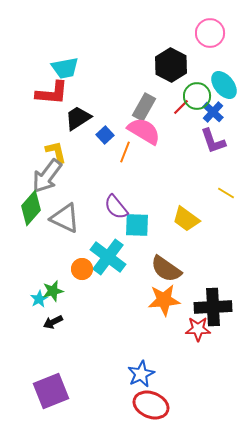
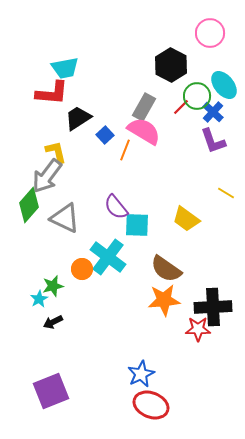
orange line: moved 2 px up
green diamond: moved 2 px left, 3 px up
green star: moved 5 px up
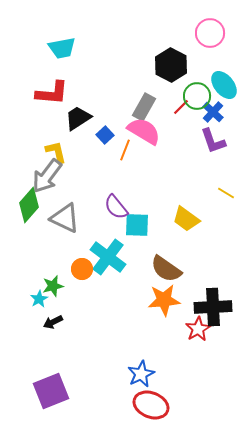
cyan trapezoid: moved 3 px left, 20 px up
red star: rotated 30 degrees counterclockwise
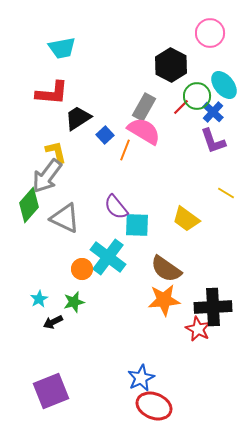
green star: moved 21 px right, 16 px down
red star: rotated 15 degrees counterclockwise
blue star: moved 4 px down
red ellipse: moved 3 px right, 1 px down
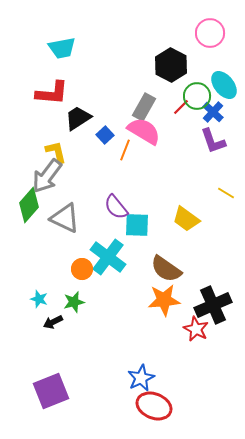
cyan star: rotated 24 degrees counterclockwise
black cross: moved 2 px up; rotated 21 degrees counterclockwise
red star: moved 2 px left
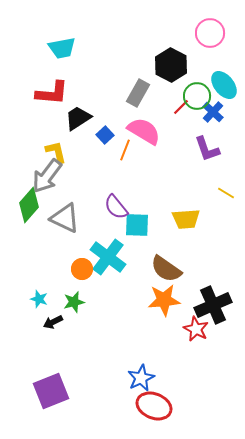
gray rectangle: moved 6 px left, 14 px up
purple L-shape: moved 6 px left, 8 px down
yellow trapezoid: rotated 40 degrees counterclockwise
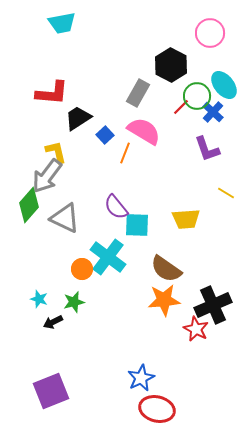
cyan trapezoid: moved 25 px up
orange line: moved 3 px down
red ellipse: moved 3 px right, 3 px down; rotated 8 degrees counterclockwise
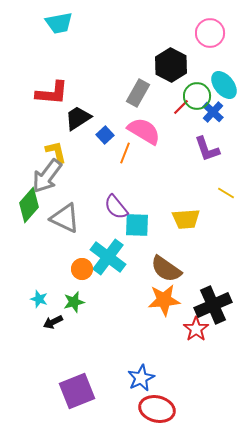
cyan trapezoid: moved 3 px left
red star: rotated 10 degrees clockwise
purple square: moved 26 px right
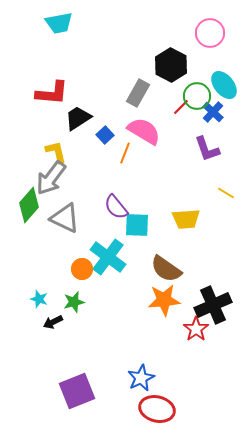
gray arrow: moved 4 px right, 2 px down
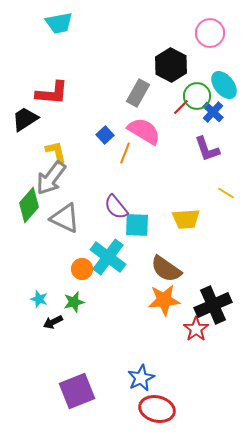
black trapezoid: moved 53 px left, 1 px down
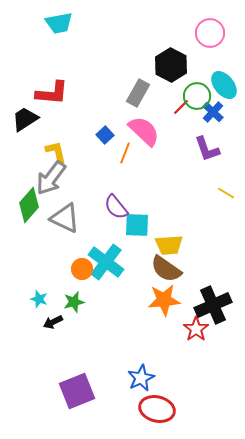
pink semicircle: rotated 12 degrees clockwise
yellow trapezoid: moved 17 px left, 26 px down
cyan cross: moved 2 px left, 5 px down
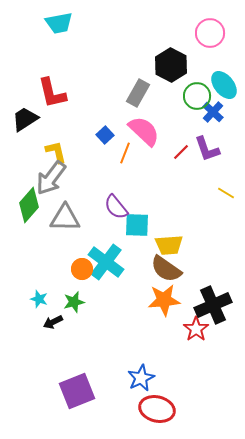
red L-shape: rotated 72 degrees clockwise
red line: moved 45 px down
gray triangle: rotated 24 degrees counterclockwise
